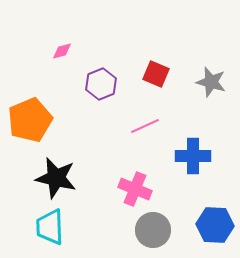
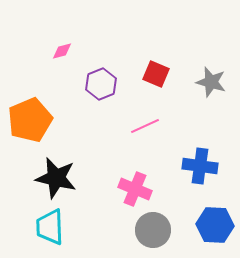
blue cross: moved 7 px right, 10 px down; rotated 8 degrees clockwise
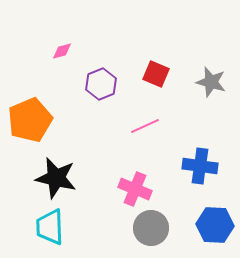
gray circle: moved 2 px left, 2 px up
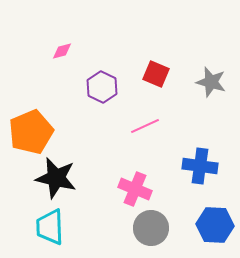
purple hexagon: moved 1 px right, 3 px down; rotated 12 degrees counterclockwise
orange pentagon: moved 1 px right, 12 px down
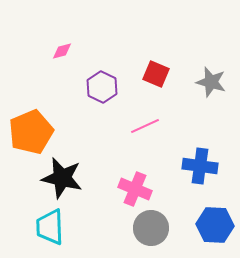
black star: moved 6 px right
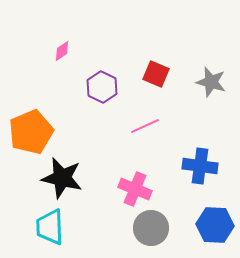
pink diamond: rotated 20 degrees counterclockwise
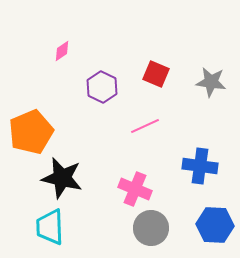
gray star: rotated 8 degrees counterclockwise
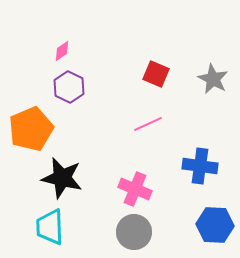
gray star: moved 2 px right, 3 px up; rotated 20 degrees clockwise
purple hexagon: moved 33 px left
pink line: moved 3 px right, 2 px up
orange pentagon: moved 3 px up
gray circle: moved 17 px left, 4 px down
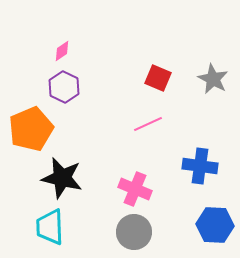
red square: moved 2 px right, 4 px down
purple hexagon: moved 5 px left
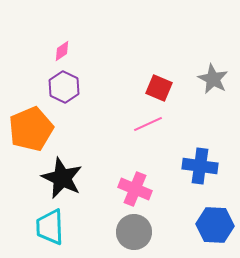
red square: moved 1 px right, 10 px down
black star: rotated 12 degrees clockwise
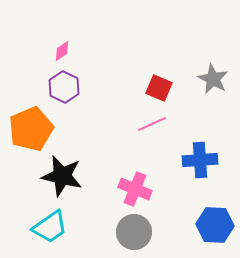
pink line: moved 4 px right
blue cross: moved 6 px up; rotated 12 degrees counterclockwise
black star: moved 2 px up; rotated 12 degrees counterclockwise
cyan trapezoid: rotated 123 degrees counterclockwise
